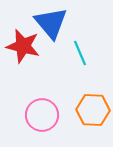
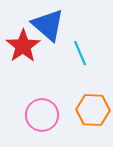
blue triangle: moved 3 px left, 2 px down; rotated 9 degrees counterclockwise
red star: rotated 24 degrees clockwise
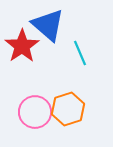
red star: moved 1 px left
orange hexagon: moved 25 px left, 1 px up; rotated 20 degrees counterclockwise
pink circle: moved 7 px left, 3 px up
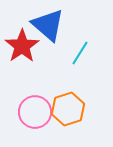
cyan line: rotated 55 degrees clockwise
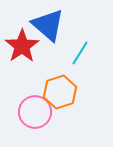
orange hexagon: moved 8 px left, 17 px up
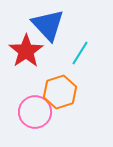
blue triangle: rotated 6 degrees clockwise
red star: moved 4 px right, 5 px down
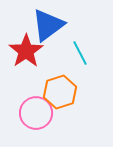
blue triangle: rotated 36 degrees clockwise
cyan line: rotated 60 degrees counterclockwise
pink circle: moved 1 px right, 1 px down
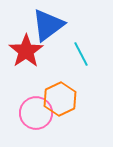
cyan line: moved 1 px right, 1 px down
orange hexagon: moved 7 px down; rotated 8 degrees counterclockwise
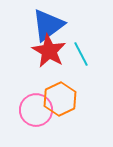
red star: moved 23 px right; rotated 8 degrees counterclockwise
pink circle: moved 3 px up
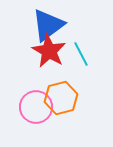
orange hexagon: moved 1 px right, 1 px up; rotated 12 degrees clockwise
pink circle: moved 3 px up
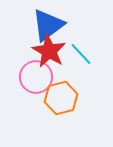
cyan line: rotated 15 degrees counterclockwise
pink circle: moved 30 px up
